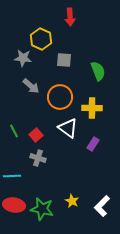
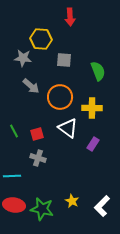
yellow hexagon: rotated 20 degrees counterclockwise
red square: moved 1 px right, 1 px up; rotated 24 degrees clockwise
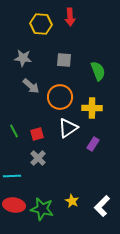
yellow hexagon: moved 15 px up
white triangle: rotated 50 degrees clockwise
gray cross: rotated 28 degrees clockwise
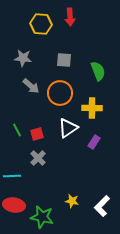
orange circle: moved 4 px up
green line: moved 3 px right, 1 px up
purple rectangle: moved 1 px right, 2 px up
yellow star: rotated 16 degrees counterclockwise
green star: moved 8 px down
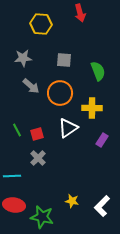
red arrow: moved 10 px right, 4 px up; rotated 12 degrees counterclockwise
gray star: rotated 12 degrees counterclockwise
purple rectangle: moved 8 px right, 2 px up
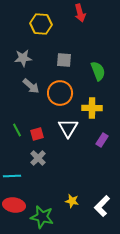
white triangle: rotated 25 degrees counterclockwise
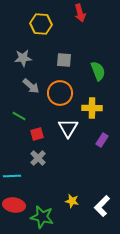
green line: moved 2 px right, 14 px up; rotated 32 degrees counterclockwise
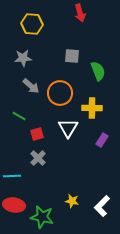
yellow hexagon: moved 9 px left
gray square: moved 8 px right, 4 px up
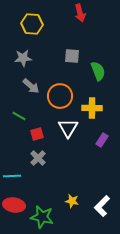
orange circle: moved 3 px down
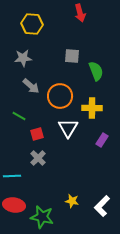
green semicircle: moved 2 px left
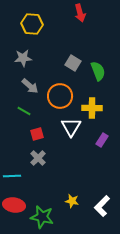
gray square: moved 1 px right, 7 px down; rotated 28 degrees clockwise
green semicircle: moved 2 px right
gray arrow: moved 1 px left
green line: moved 5 px right, 5 px up
white triangle: moved 3 px right, 1 px up
